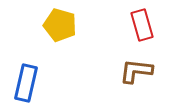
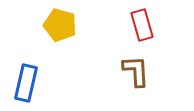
brown L-shape: rotated 80 degrees clockwise
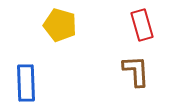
blue rectangle: rotated 15 degrees counterclockwise
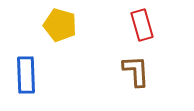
blue rectangle: moved 8 px up
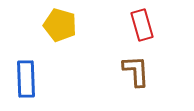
blue rectangle: moved 4 px down
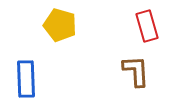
red rectangle: moved 5 px right, 1 px down
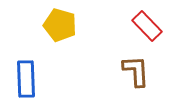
red rectangle: rotated 28 degrees counterclockwise
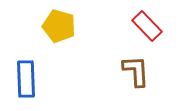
yellow pentagon: moved 1 px left, 1 px down
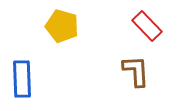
yellow pentagon: moved 3 px right
blue rectangle: moved 4 px left
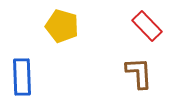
brown L-shape: moved 3 px right, 2 px down
blue rectangle: moved 2 px up
